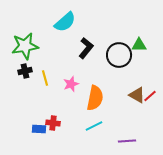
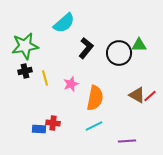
cyan semicircle: moved 1 px left, 1 px down
black circle: moved 2 px up
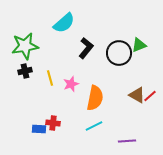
green triangle: rotated 21 degrees counterclockwise
yellow line: moved 5 px right
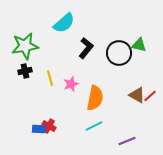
green triangle: rotated 35 degrees clockwise
red cross: moved 4 px left, 3 px down; rotated 24 degrees clockwise
purple line: rotated 18 degrees counterclockwise
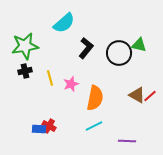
purple line: rotated 24 degrees clockwise
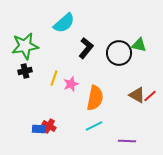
yellow line: moved 4 px right; rotated 35 degrees clockwise
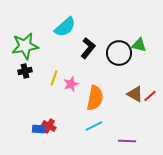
cyan semicircle: moved 1 px right, 4 px down
black L-shape: moved 2 px right
brown triangle: moved 2 px left, 1 px up
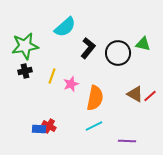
green triangle: moved 4 px right, 1 px up
black circle: moved 1 px left
yellow line: moved 2 px left, 2 px up
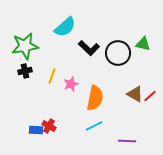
black L-shape: moved 1 px right; rotated 95 degrees clockwise
blue rectangle: moved 3 px left, 1 px down
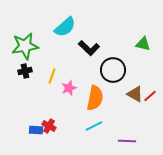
black circle: moved 5 px left, 17 px down
pink star: moved 2 px left, 4 px down
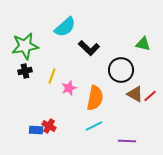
black circle: moved 8 px right
